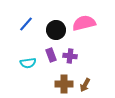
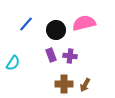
cyan semicircle: moved 15 px left; rotated 49 degrees counterclockwise
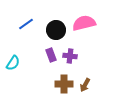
blue line: rotated 14 degrees clockwise
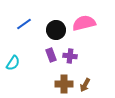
blue line: moved 2 px left
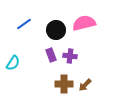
brown arrow: rotated 16 degrees clockwise
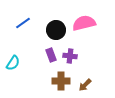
blue line: moved 1 px left, 1 px up
brown cross: moved 3 px left, 3 px up
